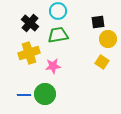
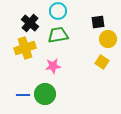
yellow cross: moved 4 px left, 5 px up
blue line: moved 1 px left
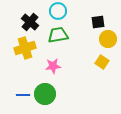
black cross: moved 1 px up
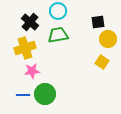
pink star: moved 21 px left, 5 px down
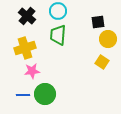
black cross: moved 3 px left, 6 px up
green trapezoid: rotated 75 degrees counterclockwise
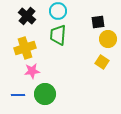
blue line: moved 5 px left
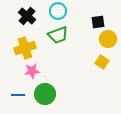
green trapezoid: rotated 115 degrees counterclockwise
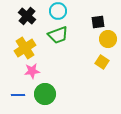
yellow cross: rotated 15 degrees counterclockwise
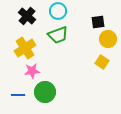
green circle: moved 2 px up
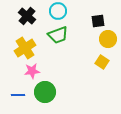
black square: moved 1 px up
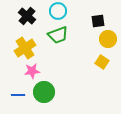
green circle: moved 1 px left
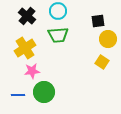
green trapezoid: rotated 15 degrees clockwise
